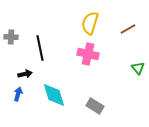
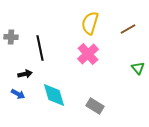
pink cross: rotated 35 degrees clockwise
blue arrow: rotated 104 degrees clockwise
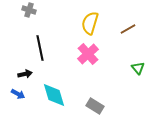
gray cross: moved 18 px right, 27 px up; rotated 16 degrees clockwise
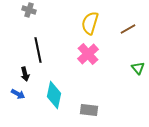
black line: moved 2 px left, 2 px down
black arrow: rotated 88 degrees clockwise
cyan diamond: rotated 28 degrees clockwise
gray rectangle: moved 6 px left, 4 px down; rotated 24 degrees counterclockwise
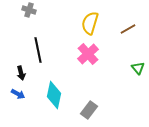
black arrow: moved 4 px left, 1 px up
gray rectangle: rotated 60 degrees counterclockwise
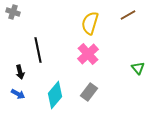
gray cross: moved 16 px left, 2 px down
brown line: moved 14 px up
black arrow: moved 1 px left, 1 px up
cyan diamond: moved 1 px right; rotated 28 degrees clockwise
gray rectangle: moved 18 px up
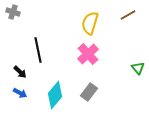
black arrow: rotated 32 degrees counterclockwise
blue arrow: moved 2 px right, 1 px up
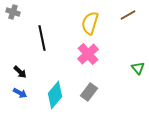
black line: moved 4 px right, 12 px up
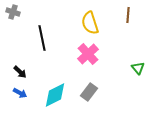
brown line: rotated 56 degrees counterclockwise
yellow semicircle: rotated 35 degrees counterclockwise
cyan diamond: rotated 24 degrees clockwise
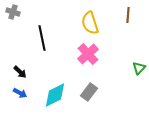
green triangle: moved 1 px right; rotated 24 degrees clockwise
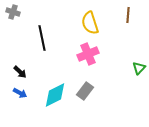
pink cross: rotated 20 degrees clockwise
gray rectangle: moved 4 px left, 1 px up
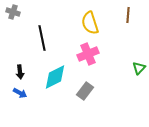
black arrow: rotated 40 degrees clockwise
cyan diamond: moved 18 px up
